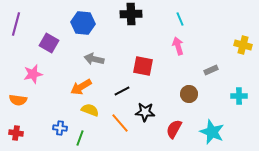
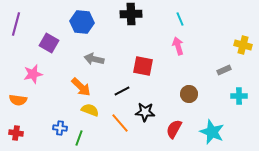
blue hexagon: moved 1 px left, 1 px up
gray rectangle: moved 13 px right
orange arrow: rotated 105 degrees counterclockwise
green line: moved 1 px left
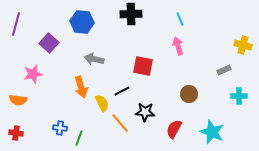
purple square: rotated 12 degrees clockwise
orange arrow: rotated 30 degrees clockwise
yellow semicircle: moved 12 px right, 7 px up; rotated 42 degrees clockwise
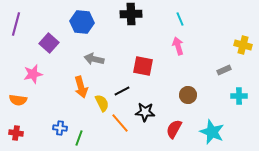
brown circle: moved 1 px left, 1 px down
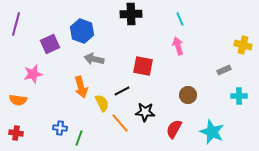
blue hexagon: moved 9 px down; rotated 15 degrees clockwise
purple square: moved 1 px right, 1 px down; rotated 24 degrees clockwise
